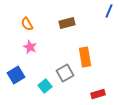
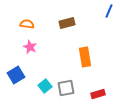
orange semicircle: rotated 128 degrees clockwise
gray square: moved 1 px right, 15 px down; rotated 18 degrees clockwise
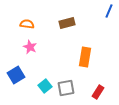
orange rectangle: rotated 18 degrees clockwise
red rectangle: moved 2 px up; rotated 40 degrees counterclockwise
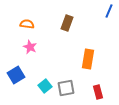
brown rectangle: rotated 56 degrees counterclockwise
orange rectangle: moved 3 px right, 2 px down
red rectangle: rotated 48 degrees counterclockwise
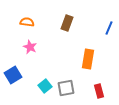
blue line: moved 17 px down
orange semicircle: moved 2 px up
blue square: moved 3 px left
red rectangle: moved 1 px right, 1 px up
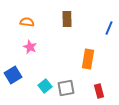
brown rectangle: moved 4 px up; rotated 21 degrees counterclockwise
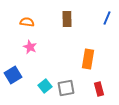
blue line: moved 2 px left, 10 px up
red rectangle: moved 2 px up
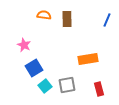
blue line: moved 2 px down
orange semicircle: moved 17 px right, 7 px up
pink star: moved 6 px left, 2 px up
orange rectangle: rotated 72 degrees clockwise
blue square: moved 21 px right, 7 px up
gray square: moved 1 px right, 3 px up
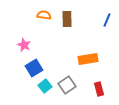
gray square: rotated 24 degrees counterclockwise
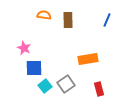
brown rectangle: moved 1 px right, 1 px down
pink star: moved 3 px down
blue square: rotated 30 degrees clockwise
gray square: moved 1 px left, 1 px up
